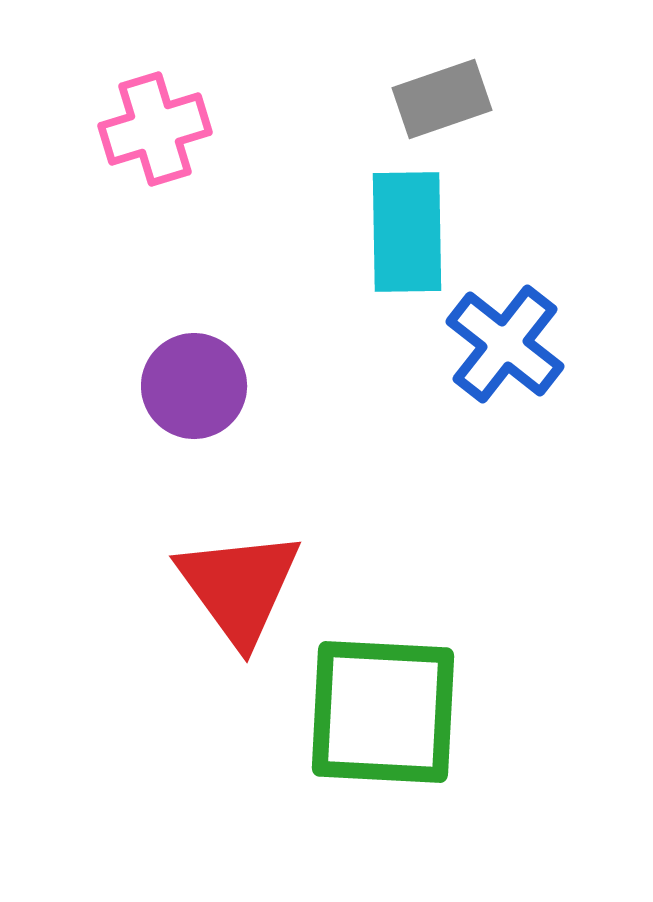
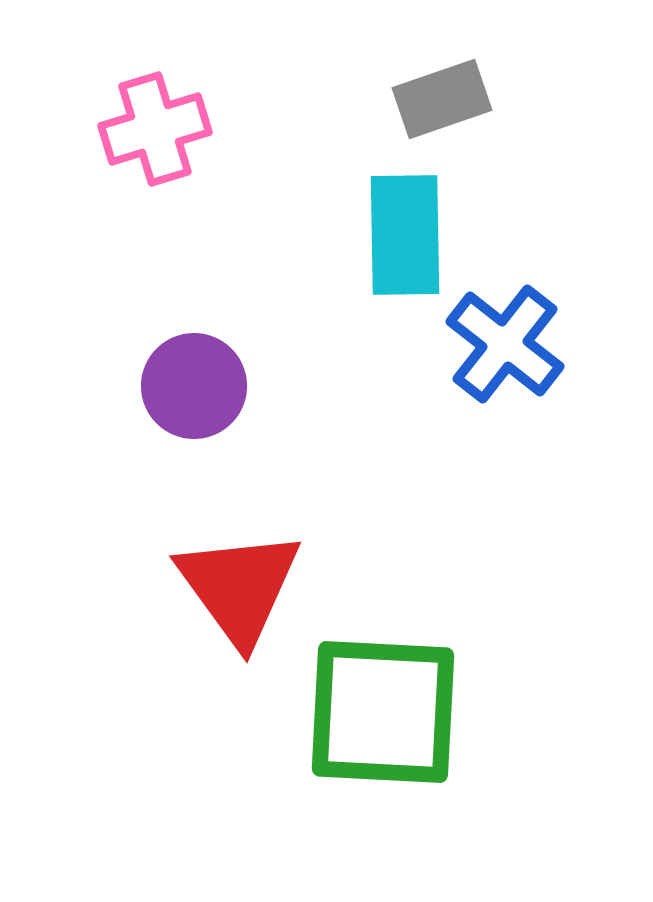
cyan rectangle: moved 2 px left, 3 px down
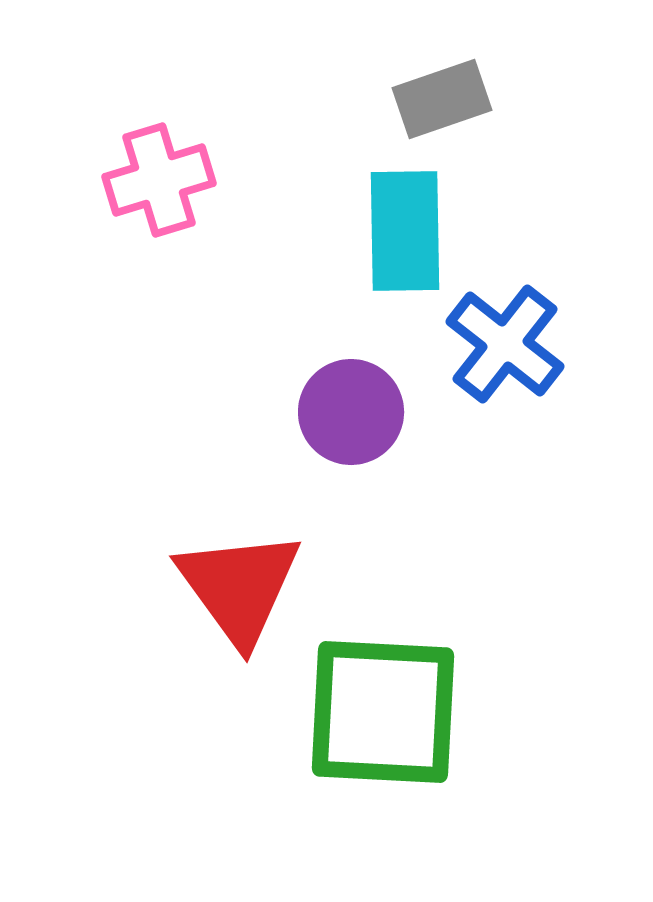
pink cross: moved 4 px right, 51 px down
cyan rectangle: moved 4 px up
purple circle: moved 157 px right, 26 px down
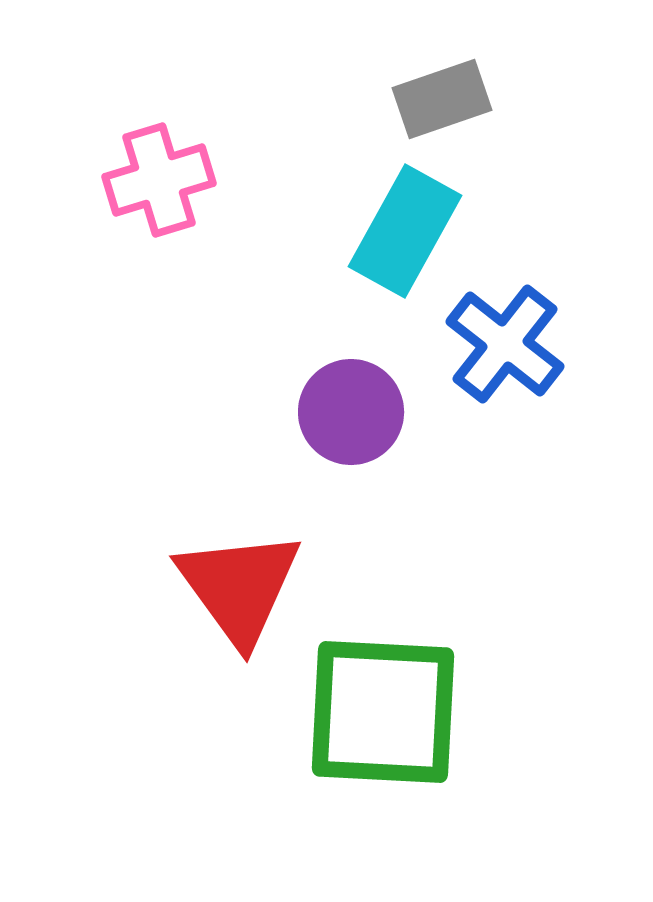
cyan rectangle: rotated 30 degrees clockwise
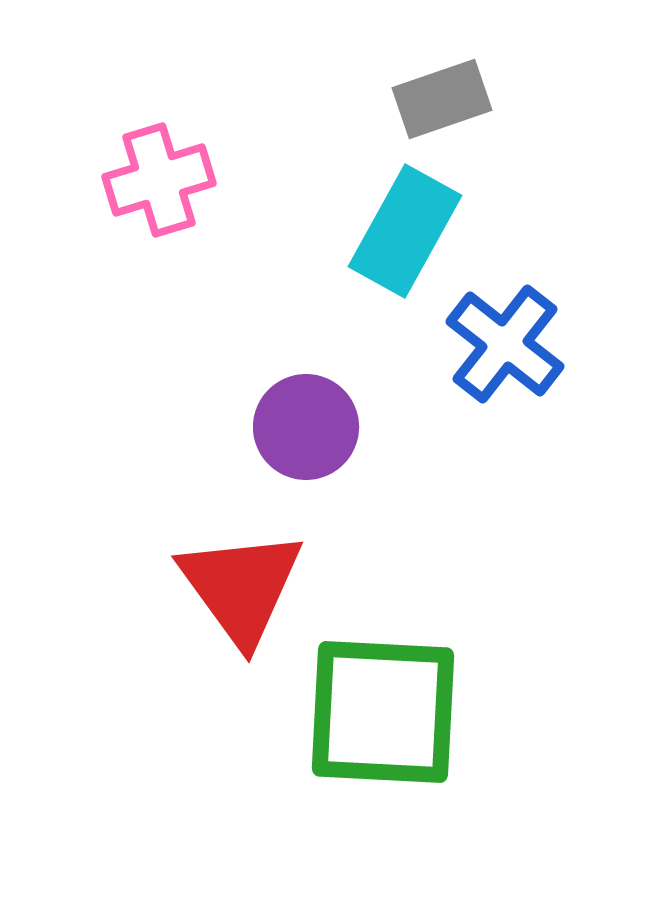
purple circle: moved 45 px left, 15 px down
red triangle: moved 2 px right
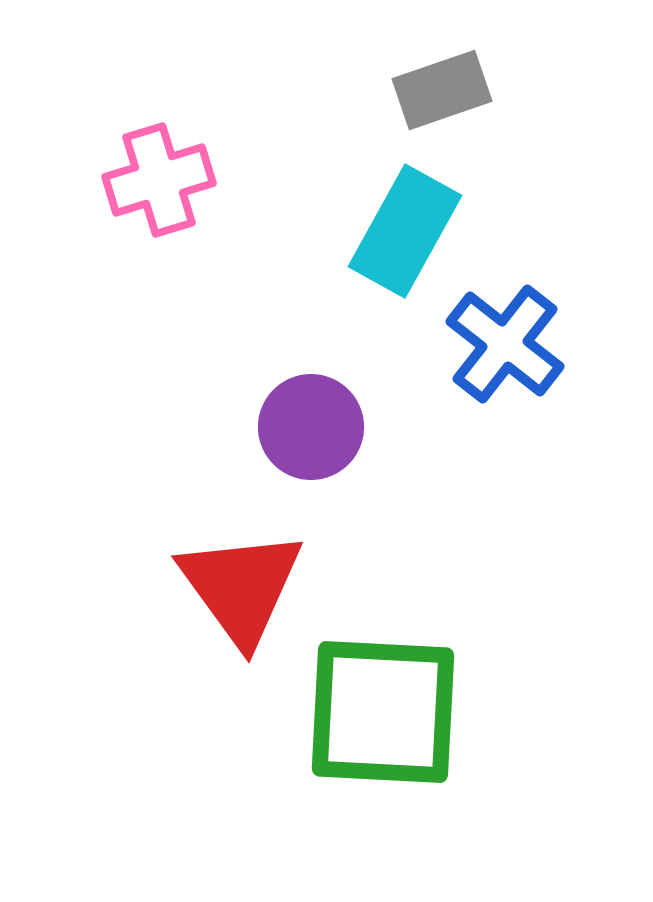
gray rectangle: moved 9 px up
purple circle: moved 5 px right
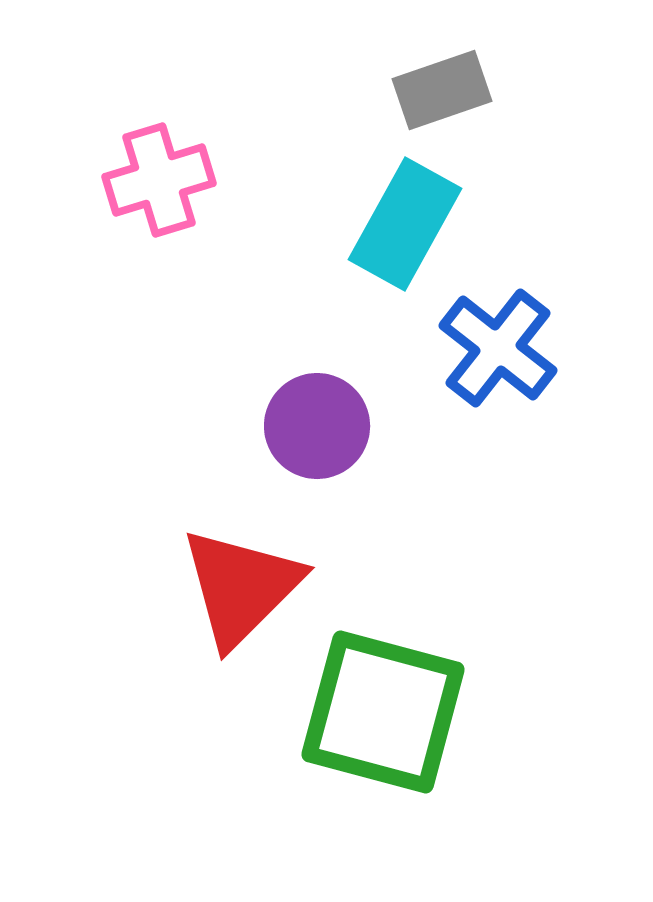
cyan rectangle: moved 7 px up
blue cross: moved 7 px left, 4 px down
purple circle: moved 6 px right, 1 px up
red triangle: rotated 21 degrees clockwise
green square: rotated 12 degrees clockwise
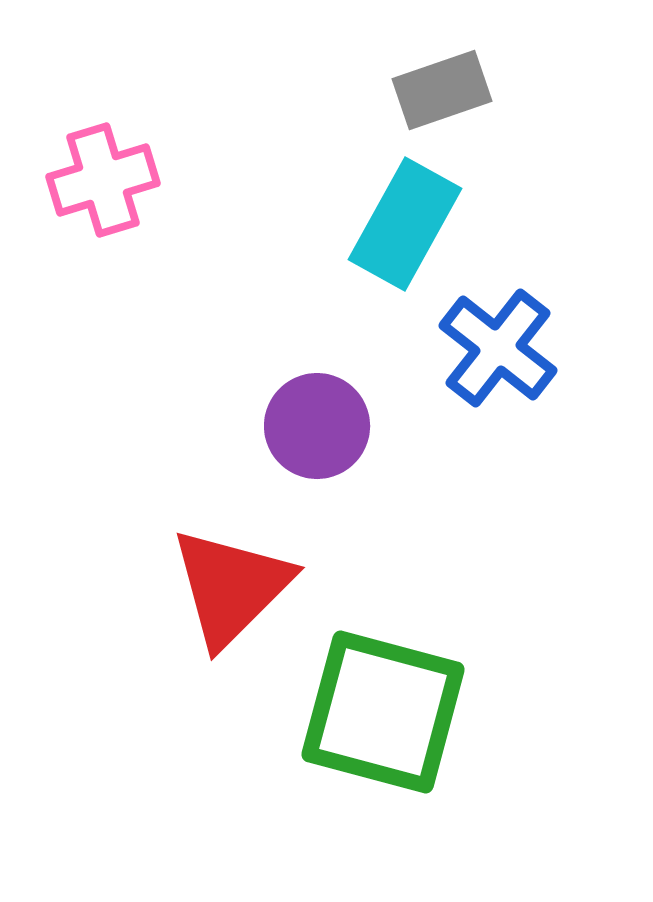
pink cross: moved 56 px left
red triangle: moved 10 px left
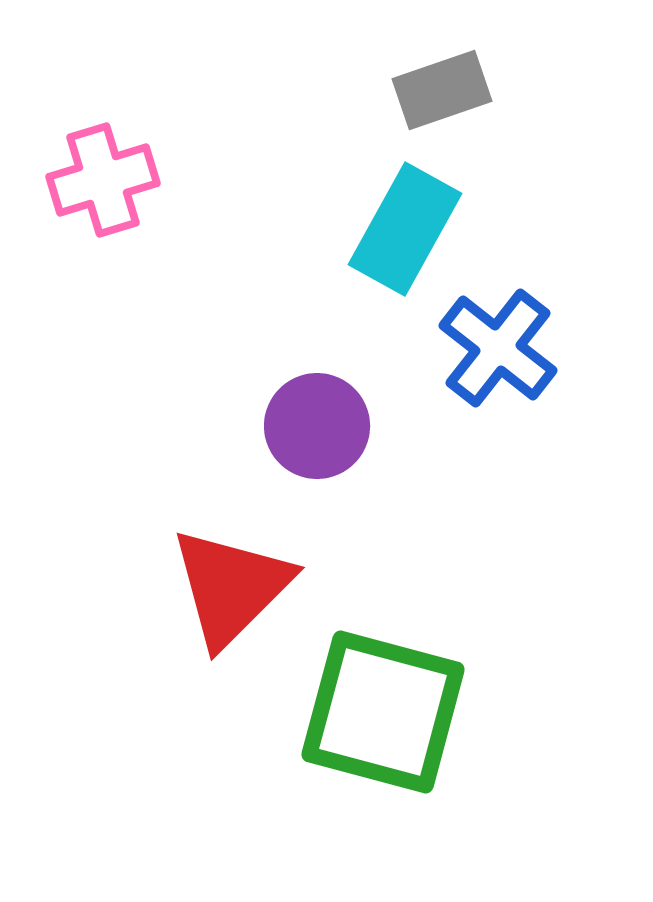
cyan rectangle: moved 5 px down
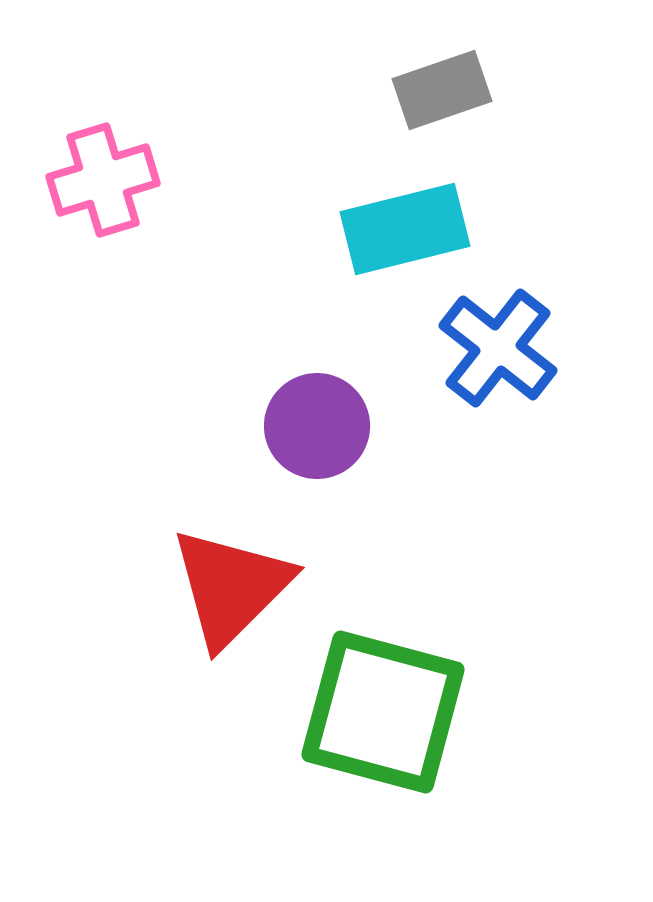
cyan rectangle: rotated 47 degrees clockwise
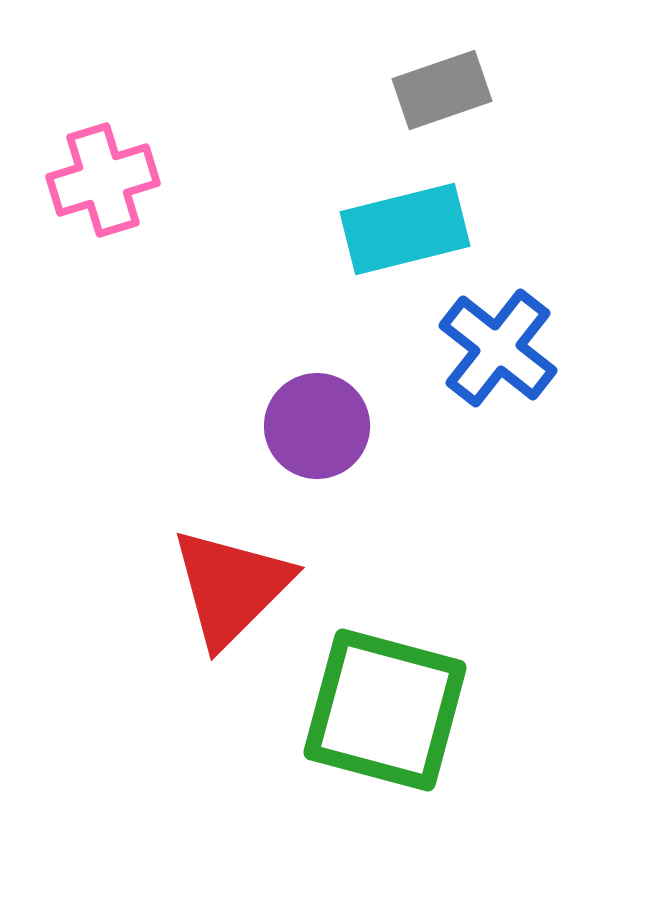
green square: moved 2 px right, 2 px up
